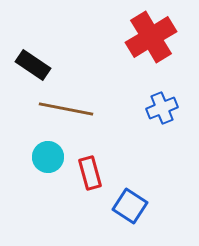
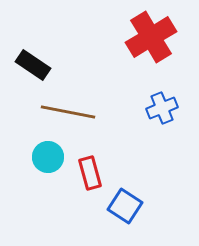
brown line: moved 2 px right, 3 px down
blue square: moved 5 px left
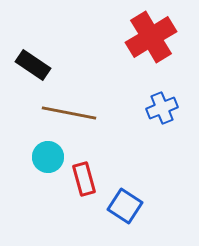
brown line: moved 1 px right, 1 px down
red rectangle: moved 6 px left, 6 px down
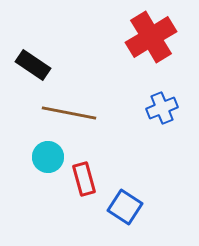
blue square: moved 1 px down
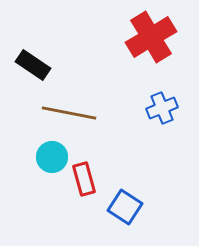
cyan circle: moved 4 px right
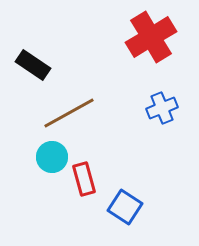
brown line: rotated 40 degrees counterclockwise
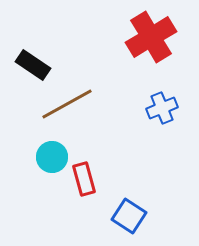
brown line: moved 2 px left, 9 px up
blue square: moved 4 px right, 9 px down
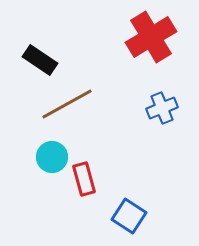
black rectangle: moved 7 px right, 5 px up
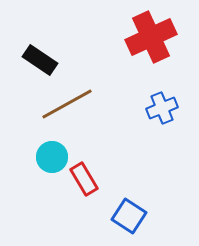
red cross: rotated 6 degrees clockwise
red rectangle: rotated 16 degrees counterclockwise
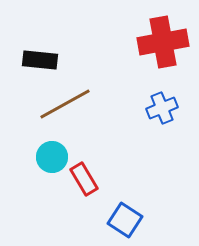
red cross: moved 12 px right, 5 px down; rotated 15 degrees clockwise
black rectangle: rotated 28 degrees counterclockwise
brown line: moved 2 px left
blue square: moved 4 px left, 4 px down
